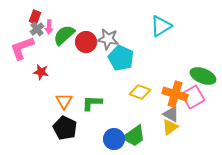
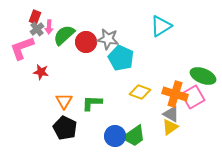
blue circle: moved 1 px right, 3 px up
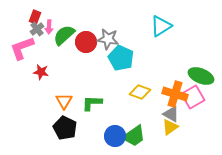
green ellipse: moved 2 px left
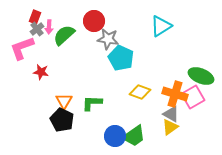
red circle: moved 8 px right, 21 px up
black pentagon: moved 3 px left, 8 px up
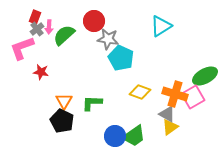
green ellipse: moved 4 px right; rotated 50 degrees counterclockwise
gray triangle: moved 4 px left
black pentagon: moved 1 px down
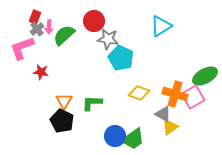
yellow diamond: moved 1 px left, 1 px down
gray triangle: moved 4 px left
green trapezoid: moved 1 px left, 3 px down
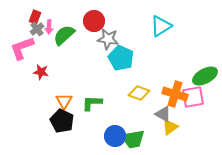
pink square: rotated 20 degrees clockwise
green trapezoid: rotated 25 degrees clockwise
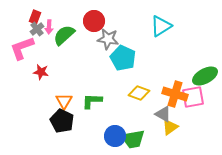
cyan pentagon: moved 2 px right
green L-shape: moved 2 px up
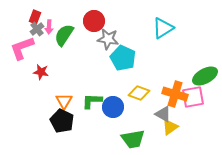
cyan triangle: moved 2 px right, 2 px down
green semicircle: rotated 15 degrees counterclockwise
blue circle: moved 2 px left, 29 px up
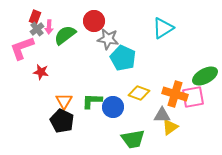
green semicircle: moved 1 px right; rotated 20 degrees clockwise
gray triangle: moved 1 px left, 1 px down; rotated 30 degrees counterclockwise
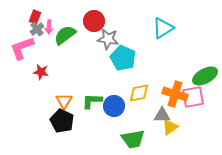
yellow diamond: rotated 30 degrees counterclockwise
blue circle: moved 1 px right, 1 px up
